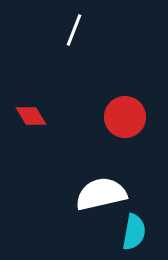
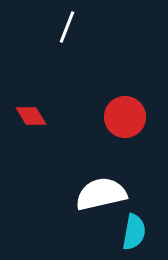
white line: moved 7 px left, 3 px up
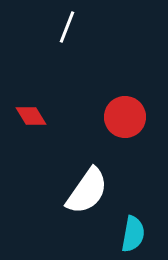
white semicircle: moved 14 px left, 3 px up; rotated 138 degrees clockwise
cyan semicircle: moved 1 px left, 2 px down
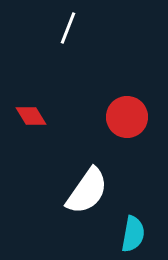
white line: moved 1 px right, 1 px down
red circle: moved 2 px right
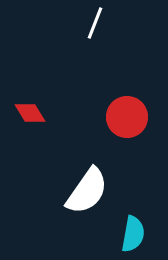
white line: moved 27 px right, 5 px up
red diamond: moved 1 px left, 3 px up
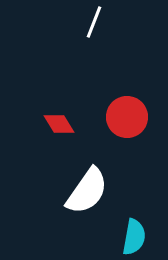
white line: moved 1 px left, 1 px up
red diamond: moved 29 px right, 11 px down
cyan semicircle: moved 1 px right, 3 px down
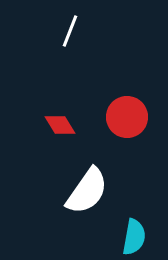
white line: moved 24 px left, 9 px down
red diamond: moved 1 px right, 1 px down
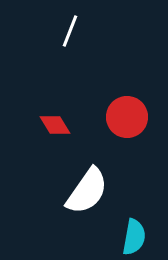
red diamond: moved 5 px left
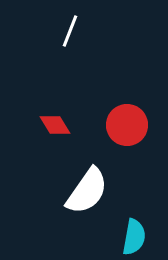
red circle: moved 8 px down
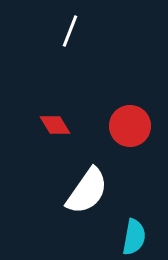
red circle: moved 3 px right, 1 px down
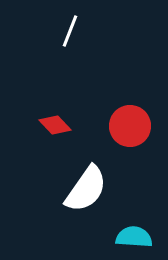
red diamond: rotated 12 degrees counterclockwise
white semicircle: moved 1 px left, 2 px up
cyan semicircle: rotated 96 degrees counterclockwise
